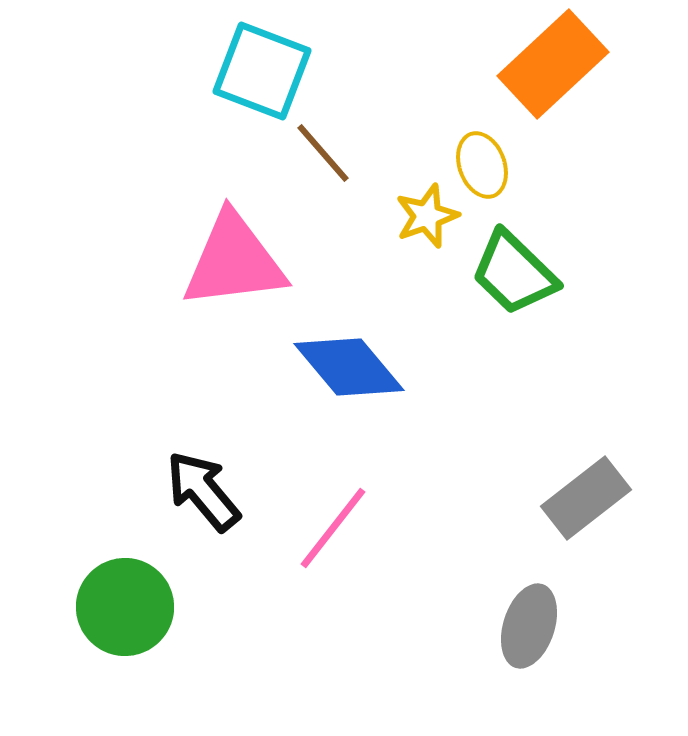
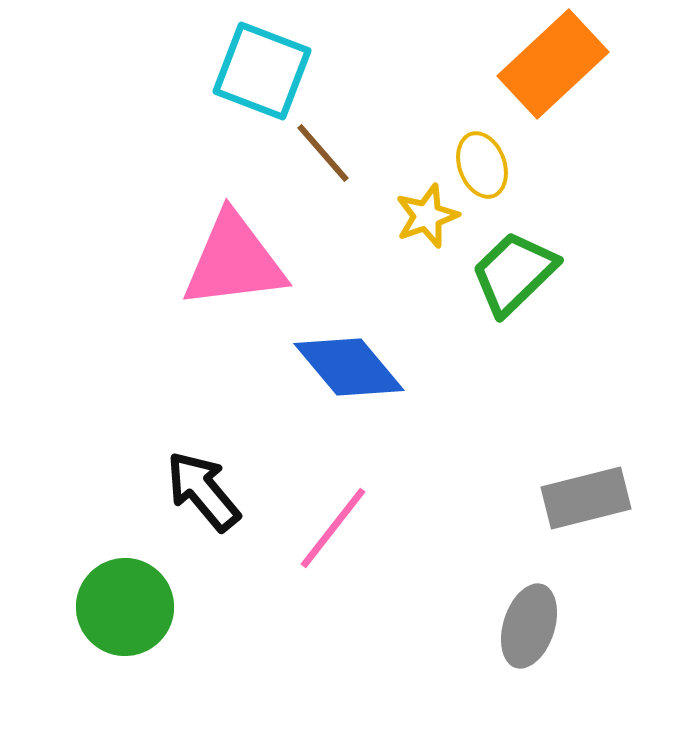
green trapezoid: rotated 92 degrees clockwise
gray rectangle: rotated 24 degrees clockwise
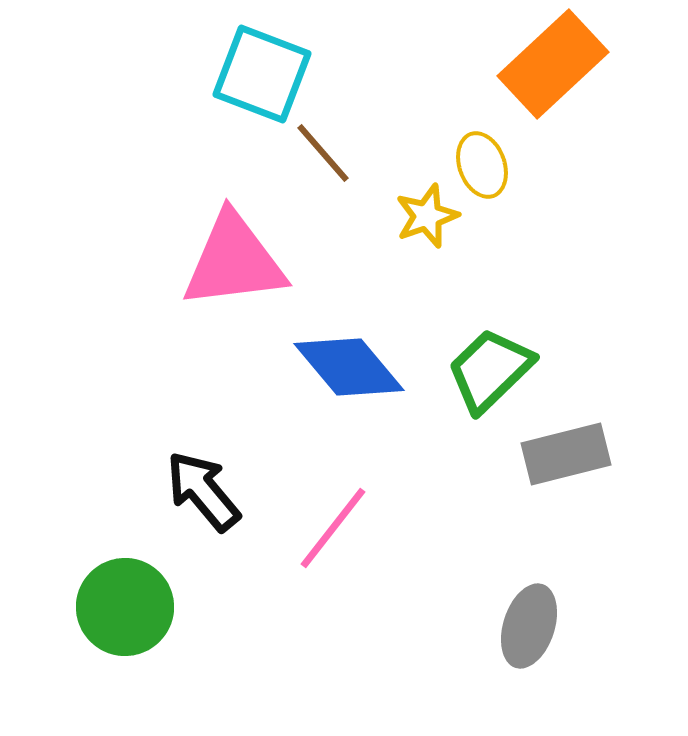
cyan square: moved 3 px down
green trapezoid: moved 24 px left, 97 px down
gray rectangle: moved 20 px left, 44 px up
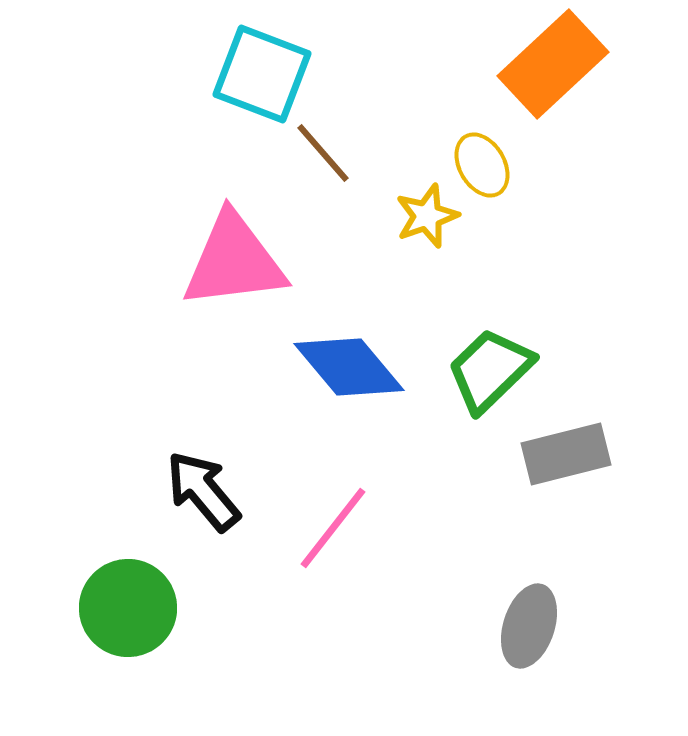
yellow ellipse: rotated 10 degrees counterclockwise
green circle: moved 3 px right, 1 px down
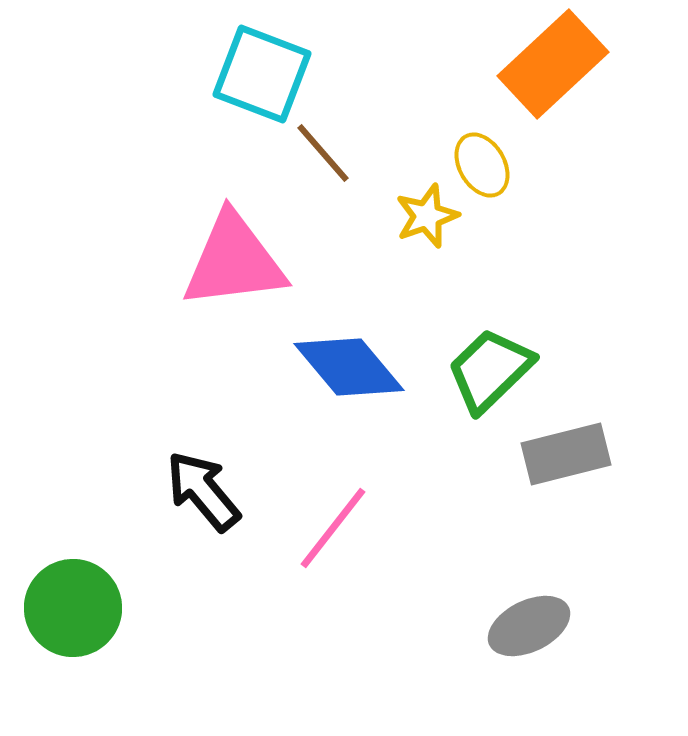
green circle: moved 55 px left
gray ellipse: rotated 46 degrees clockwise
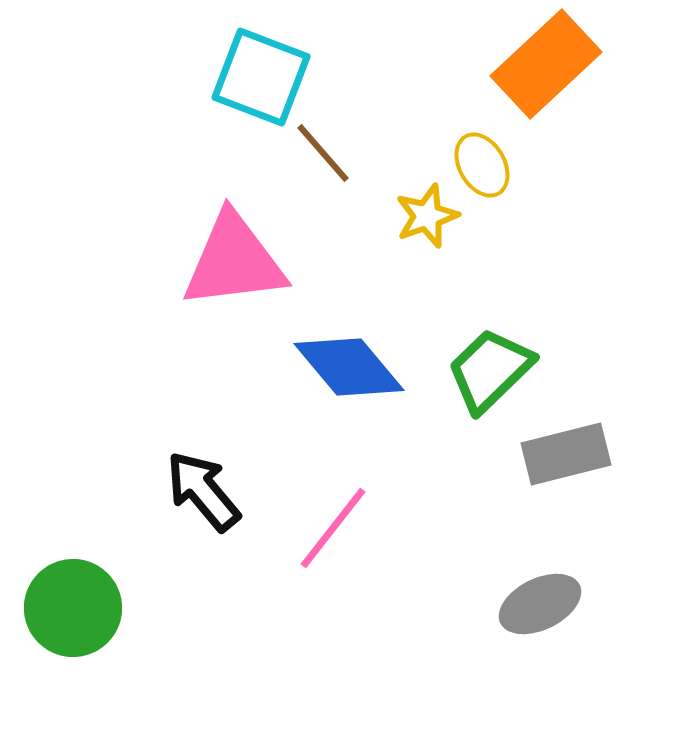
orange rectangle: moved 7 px left
cyan square: moved 1 px left, 3 px down
gray ellipse: moved 11 px right, 22 px up
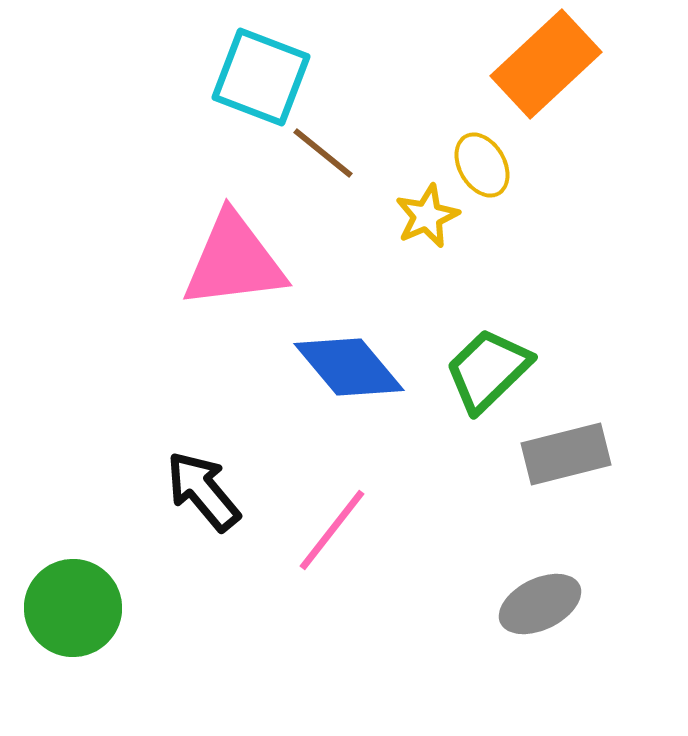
brown line: rotated 10 degrees counterclockwise
yellow star: rotated 4 degrees counterclockwise
green trapezoid: moved 2 px left
pink line: moved 1 px left, 2 px down
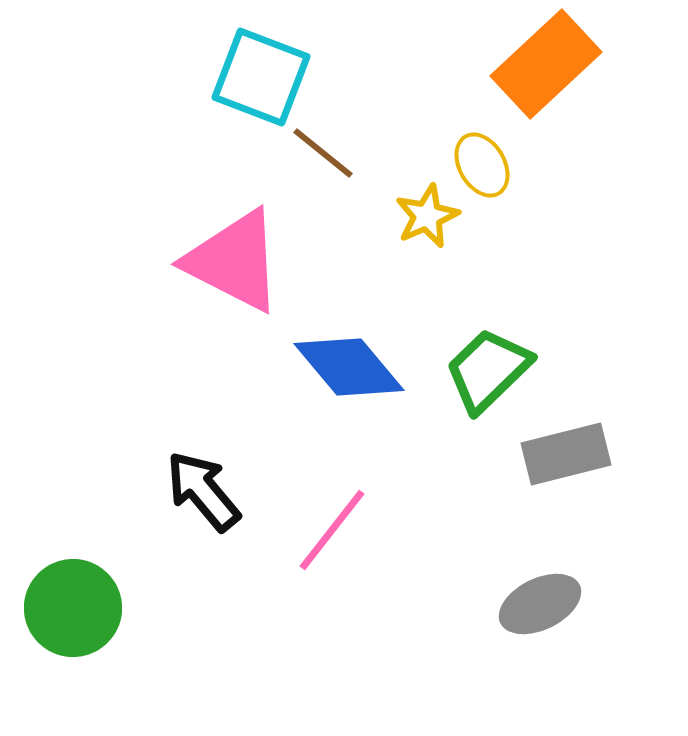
pink triangle: rotated 34 degrees clockwise
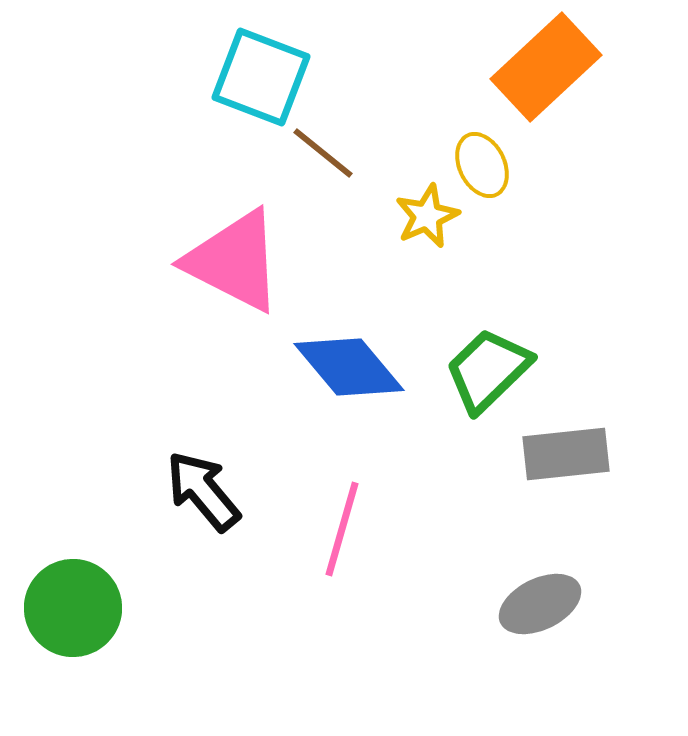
orange rectangle: moved 3 px down
yellow ellipse: rotated 4 degrees clockwise
gray rectangle: rotated 8 degrees clockwise
pink line: moved 10 px right, 1 px up; rotated 22 degrees counterclockwise
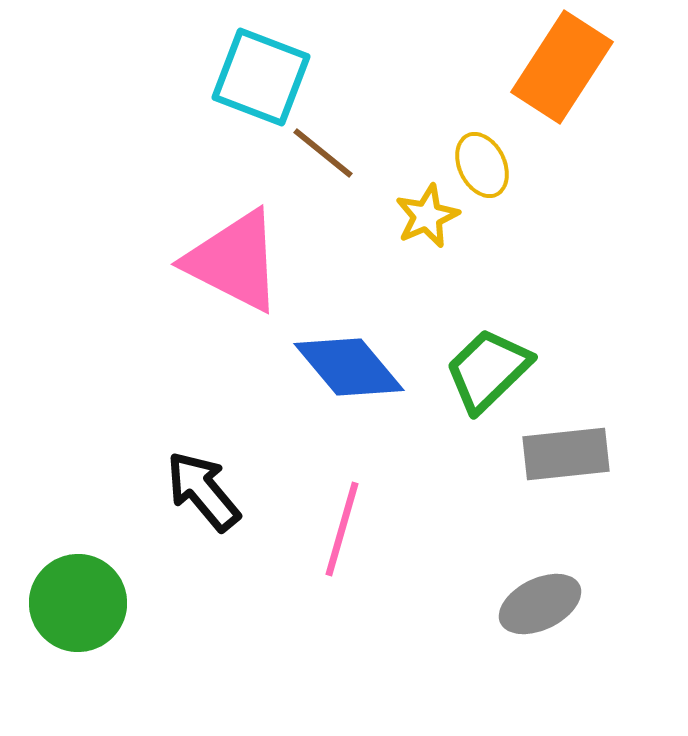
orange rectangle: moved 16 px right; rotated 14 degrees counterclockwise
green circle: moved 5 px right, 5 px up
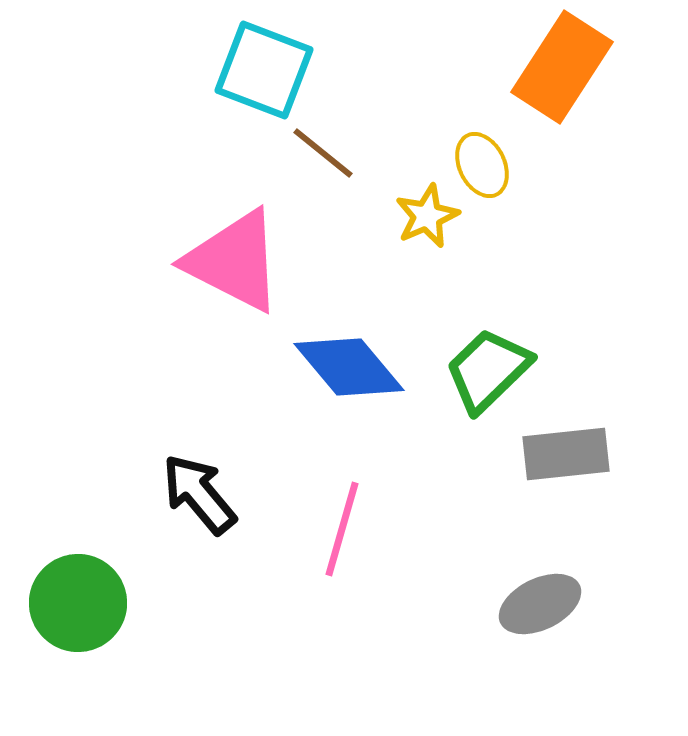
cyan square: moved 3 px right, 7 px up
black arrow: moved 4 px left, 3 px down
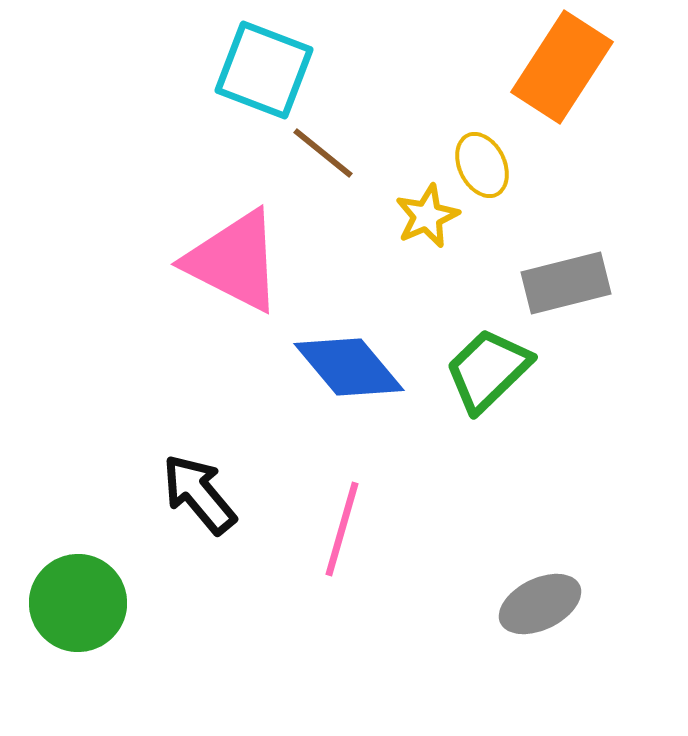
gray rectangle: moved 171 px up; rotated 8 degrees counterclockwise
